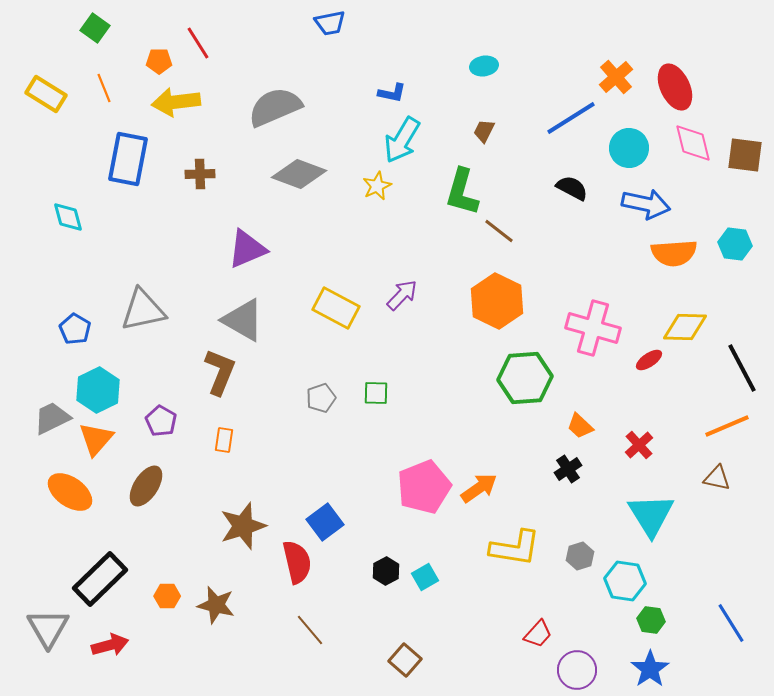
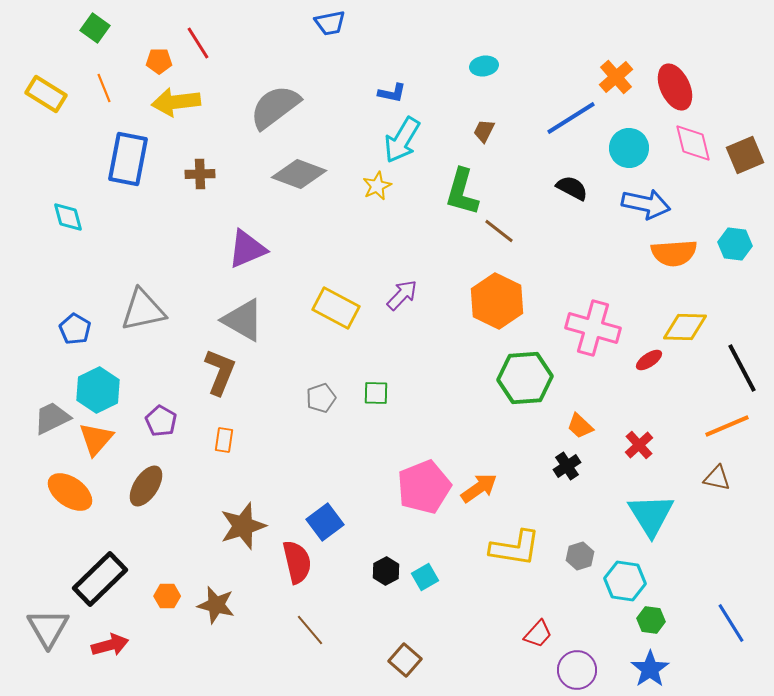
gray semicircle at (275, 107): rotated 14 degrees counterclockwise
brown square at (745, 155): rotated 30 degrees counterclockwise
black cross at (568, 469): moved 1 px left, 3 px up
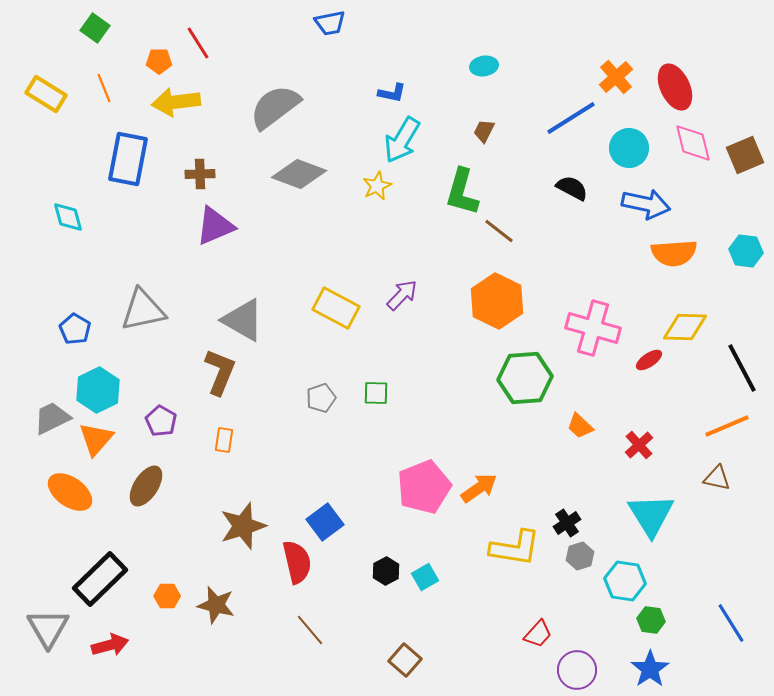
cyan hexagon at (735, 244): moved 11 px right, 7 px down
purple triangle at (247, 249): moved 32 px left, 23 px up
black cross at (567, 466): moved 57 px down
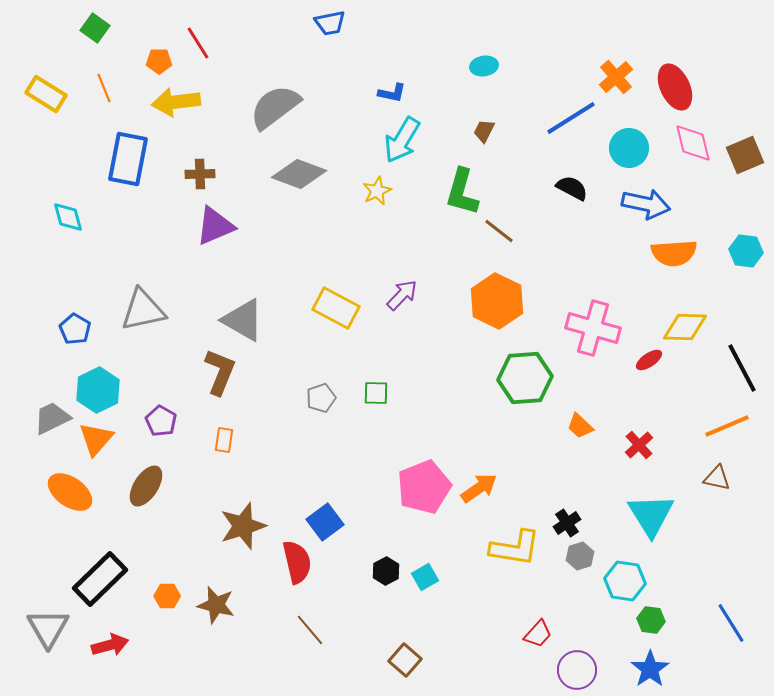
yellow star at (377, 186): moved 5 px down
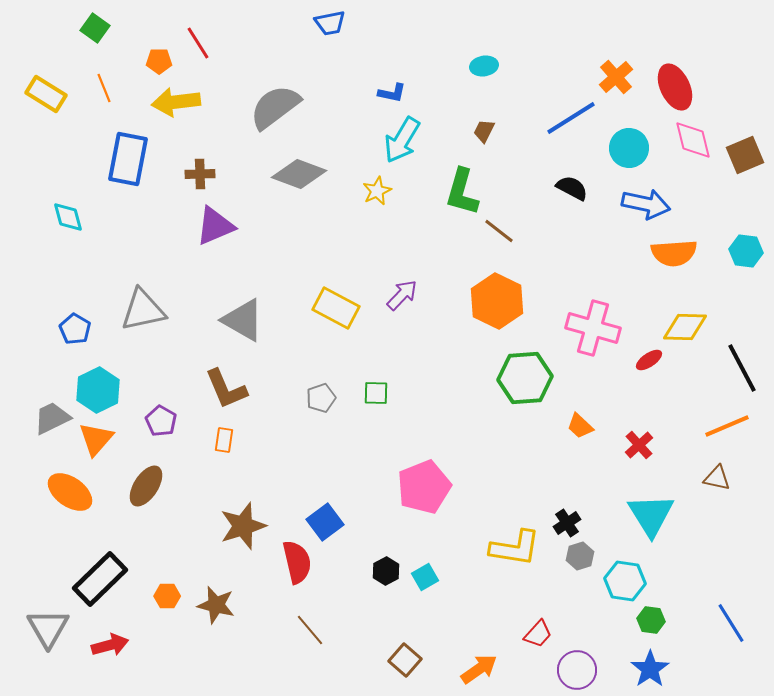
pink diamond at (693, 143): moved 3 px up
brown L-shape at (220, 372): moved 6 px right, 17 px down; rotated 135 degrees clockwise
orange arrow at (479, 488): moved 181 px down
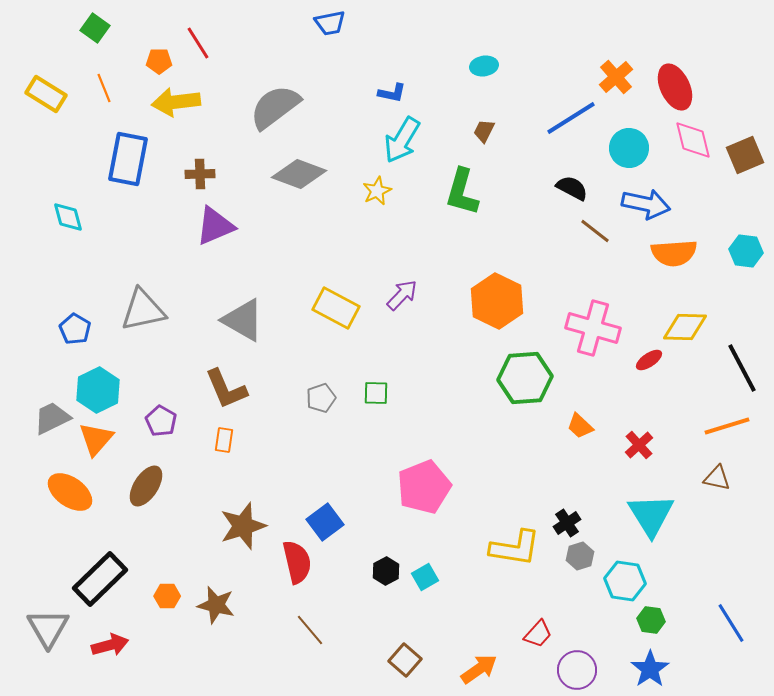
brown line at (499, 231): moved 96 px right
orange line at (727, 426): rotated 6 degrees clockwise
